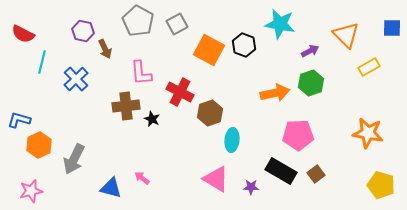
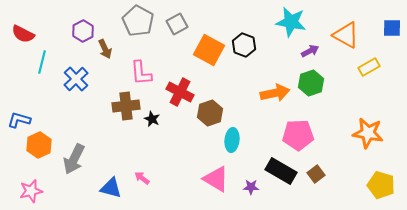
cyan star: moved 11 px right, 2 px up
purple hexagon: rotated 20 degrees clockwise
orange triangle: rotated 16 degrees counterclockwise
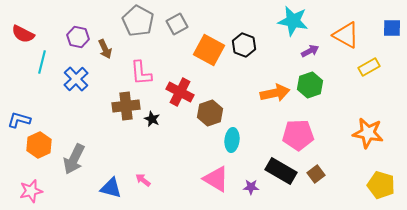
cyan star: moved 2 px right, 1 px up
purple hexagon: moved 5 px left, 6 px down; rotated 20 degrees counterclockwise
green hexagon: moved 1 px left, 2 px down
pink arrow: moved 1 px right, 2 px down
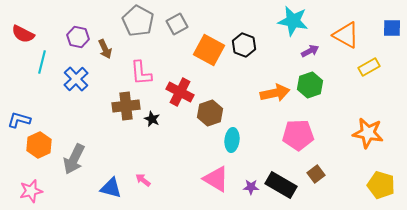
black rectangle: moved 14 px down
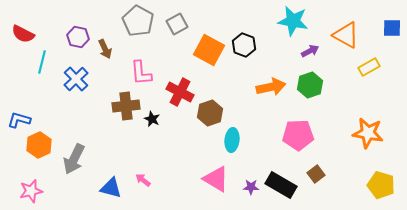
orange arrow: moved 4 px left, 6 px up
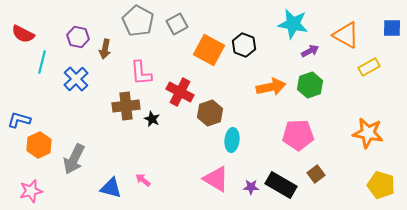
cyan star: moved 3 px down
brown arrow: rotated 36 degrees clockwise
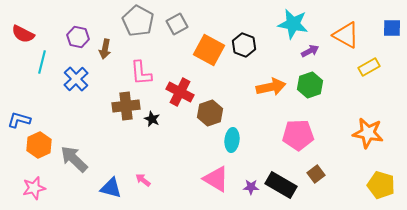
gray arrow: rotated 108 degrees clockwise
pink star: moved 3 px right, 3 px up
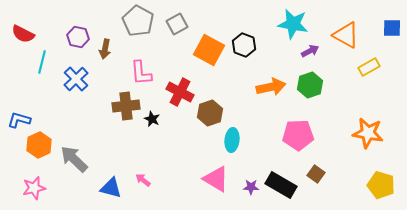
brown square: rotated 18 degrees counterclockwise
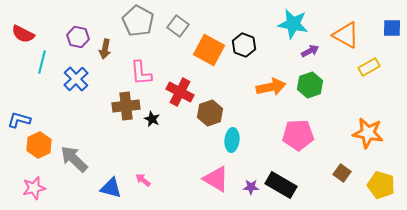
gray square: moved 1 px right, 2 px down; rotated 25 degrees counterclockwise
brown square: moved 26 px right, 1 px up
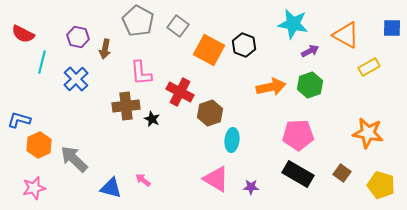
black rectangle: moved 17 px right, 11 px up
